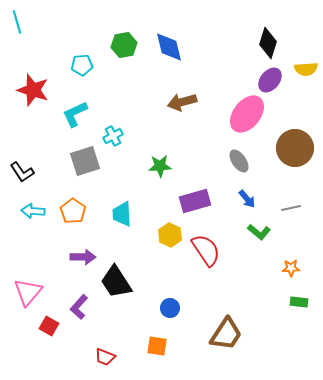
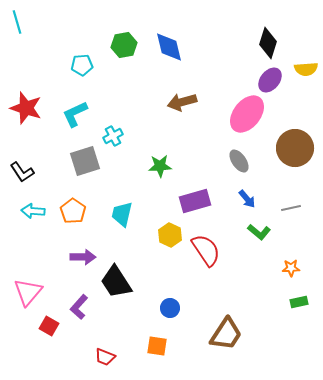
red star: moved 7 px left, 18 px down
cyan trapezoid: rotated 16 degrees clockwise
green rectangle: rotated 18 degrees counterclockwise
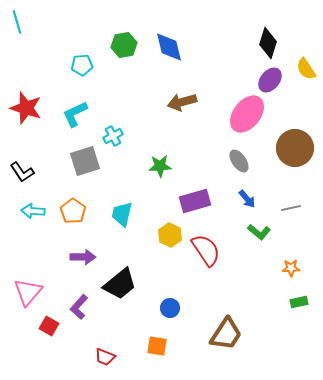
yellow semicircle: rotated 60 degrees clockwise
black trapezoid: moved 4 px right, 2 px down; rotated 96 degrees counterclockwise
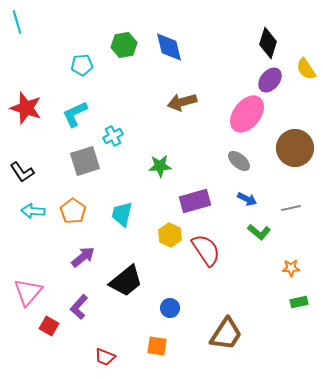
gray ellipse: rotated 15 degrees counterclockwise
blue arrow: rotated 24 degrees counterclockwise
purple arrow: rotated 40 degrees counterclockwise
black trapezoid: moved 6 px right, 3 px up
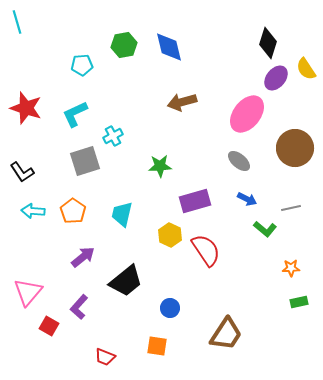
purple ellipse: moved 6 px right, 2 px up
green L-shape: moved 6 px right, 3 px up
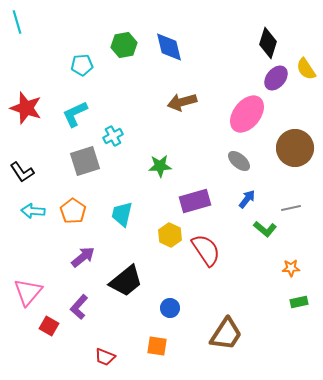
blue arrow: rotated 78 degrees counterclockwise
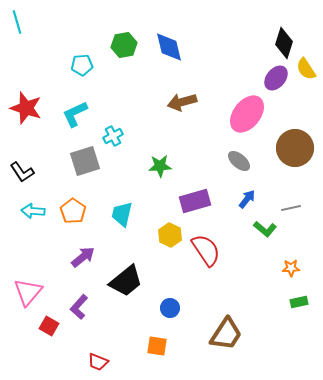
black diamond: moved 16 px right
red trapezoid: moved 7 px left, 5 px down
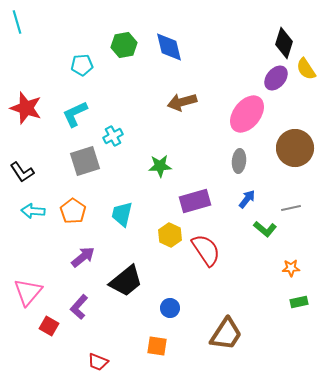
gray ellipse: rotated 55 degrees clockwise
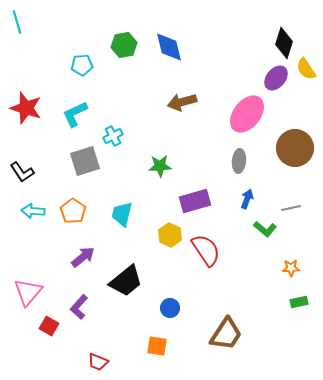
blue arrow: rotated 18 degrees counterclockwise
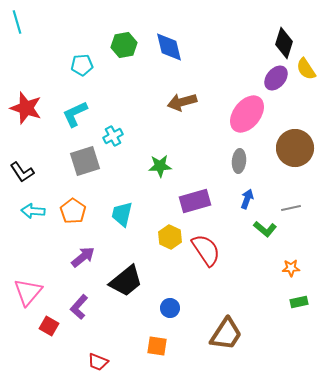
yellow hexagon: moved 2 px down
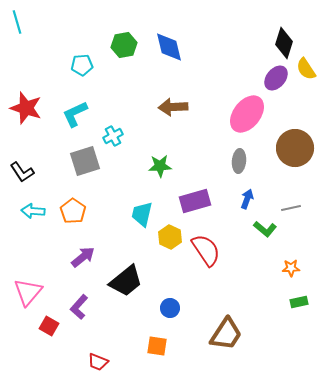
brown arrow: moved 9 px left, 5 px down; rotated 12 degrees clockwise
cyan trapezoid: moved 20 px right
